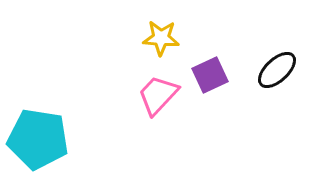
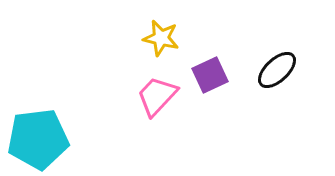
yellow star: rotated 9 degrees clockwise
pink trapezoid: moved 1 px left, 1 px down
cyan pentagon: rotated 16 degrees counterclockwise
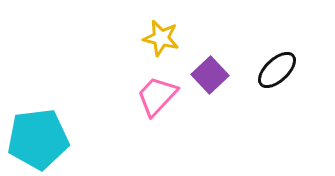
purple square: rotated 18 degrees counterclockwise
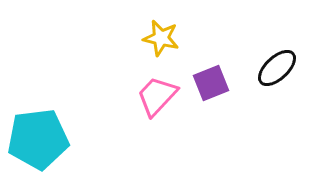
black ellipse: moved 2 px up
purple square: moved 1 px right, 8 px down; rotated 21 degrees clockwise
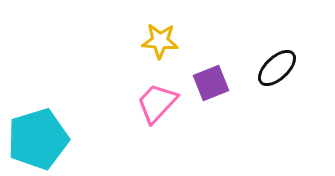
yellow star: moved 1 px left, 3 px down; rotated 9 degrees counterclockwise
pink trapezoid: moved 7 px down
cyan pentagon: rotated 10 degrees counterclockwise
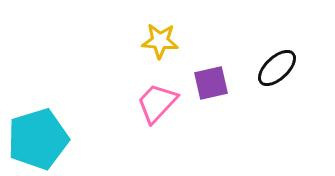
purple square: rotated 9 degrees clockwise
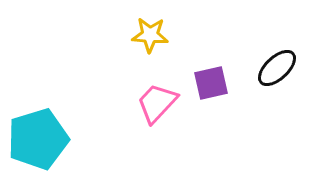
yellow star: moved 10 px left, 6 px up
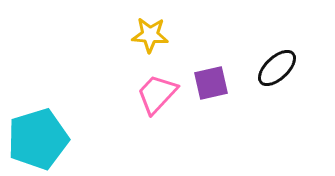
pink trapezoid: moved 9 px up
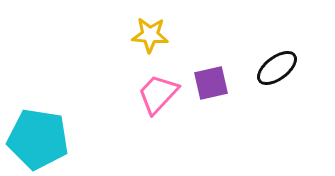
black ellipse: rotated 6 degrees clockwise
pink trapezoid: moved 1 px right
cyan pentagon: rotated 26 degrees clockwise
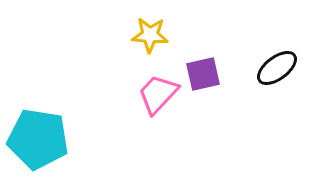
purple square: moved 8 px left, 9 px up
